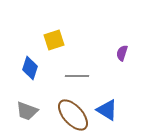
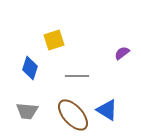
purple semicircle: rotated 35 degrees clockwise
gray trapezoid: rotated 15 degrees counterclockwise
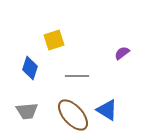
gray trapezoid: rotated 10 degrees counterclockwise
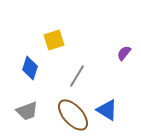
purple semicircle: moved 2 px right; rotated 14 degrees counterclockwise
gray line: rotated 60 degrees counterclockwise
gray trapezoid: rotated 15 degrees counterclockwise
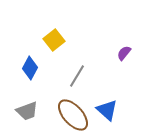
yellow square: rotated 20 degrees counterclockwise
blue diamond: rotated 10 degrees clockwise
blue triangle: rotated 10 degrees clockwise
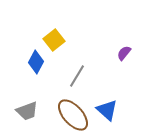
blue diamond: moved 6 px right, 6 px up
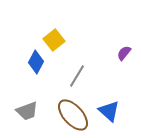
blue triangle: moved 2 px right, 1 px down
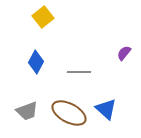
yellow square: moved 11 px left, 23 px up
gray line: moved 2 px right, 4 px up; rotated 60 degrees clockwise
blue triangle: moved 3 px left, 2 px up
brown ellipse: moved 4 px left, 2 px up; rotated 20 degrees counterclockwise
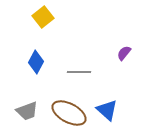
blue triangle: moved 1 px right, 1 px down
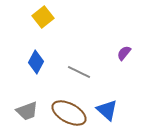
gray line: rotated 25 degrees clockwise
